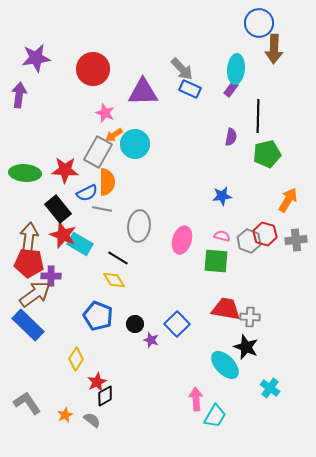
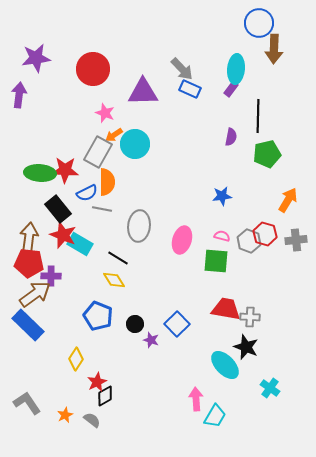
green ellipse at (25, 173): moved 15 px right
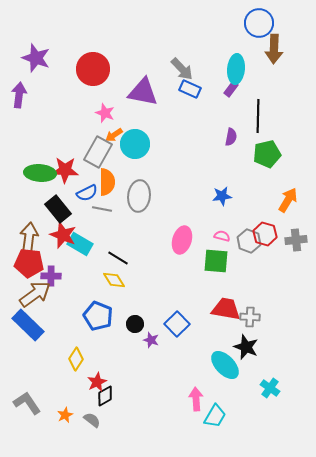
purple star at (36, 58): rotated 28 degrees clockwise
purple triangle at (143, 92): rotated 12 degrees clockwise
gray ellipse at (139, 226): moved 30 px up
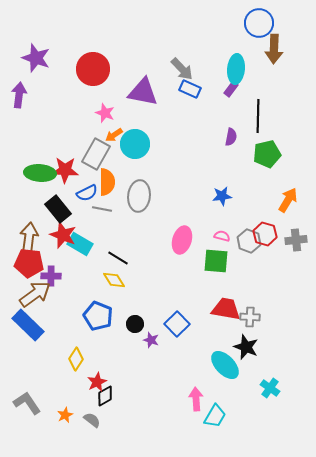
gray rectangle at (98, 152): moved 2 px left, 2 px down
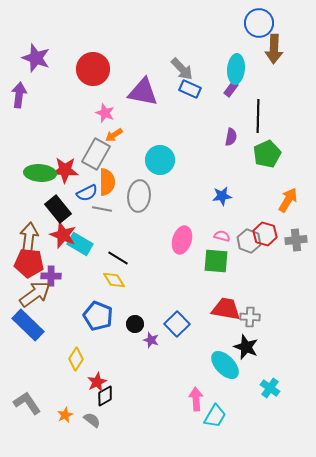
cyan circle at (135, 144): moved 25 px right, 16 px down
green pentagon at (267, 154): rotated 12 degrees counterclockwise
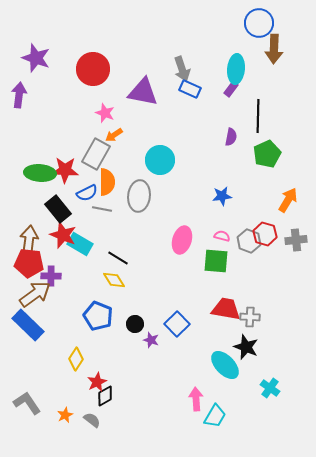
gray arrow at (182, 69): rotated 25 degrees clockwise
brown arrow at (29, 237): moved 3 px down
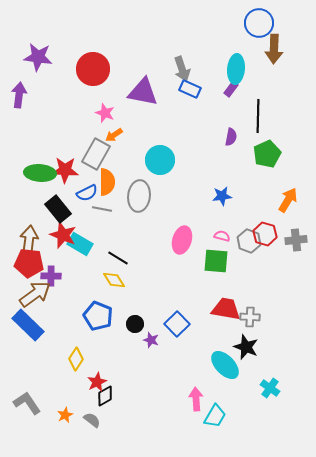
purple star at (36, 58): moved 2 px right, 1 px up; rotated 12 degrees counterclockwise
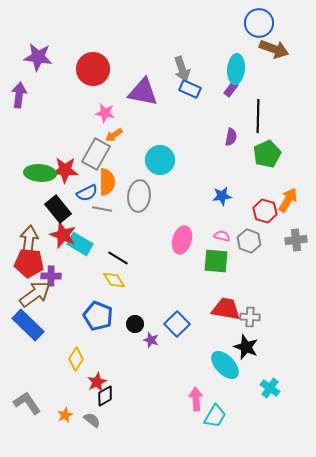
brown arrow at (274, 49): rotated 72 degrees counterclockwise
pink star at (105, 113): rotated 12 degrees counterclockwise
red hexagon at (265, 234): moved 23 px up
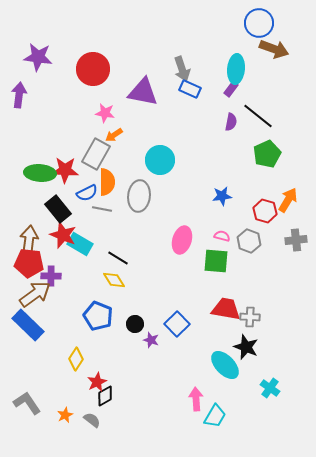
black line at (258, 116): rotated 52 degrees counterclockwise
purple semicircle at (231, 137): moved 15 px up
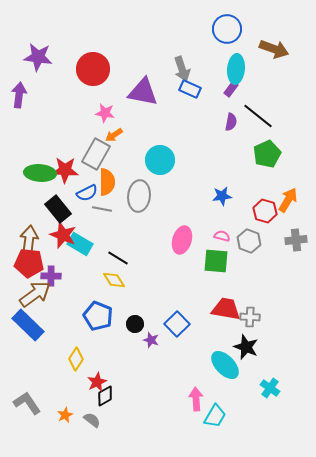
blue circle at (259, 23): moved 32 px left, 6 px down
